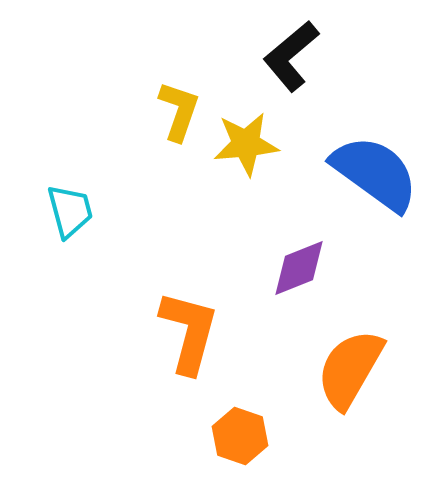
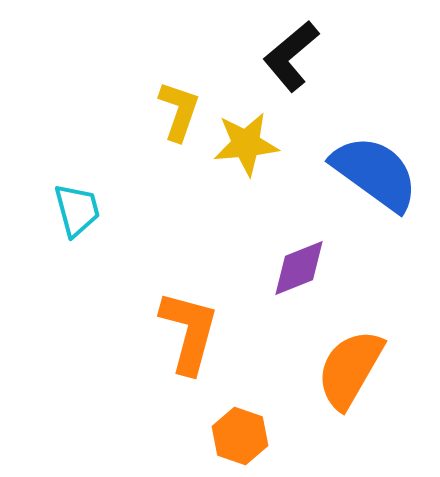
cyan trapezoid: moved 7 px right, 1 px up
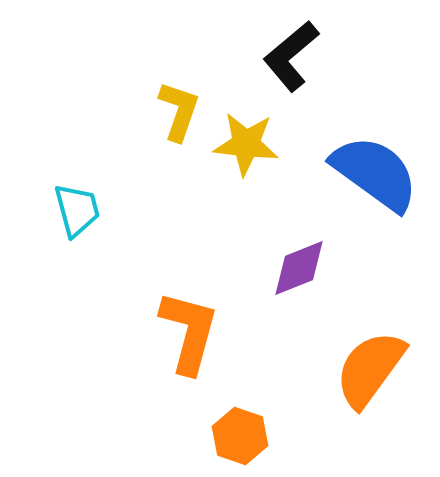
yellow star: rotated 12 degrees clockwise
orange semicircle: moved 20 px right; rotated 6 degrees clockwise
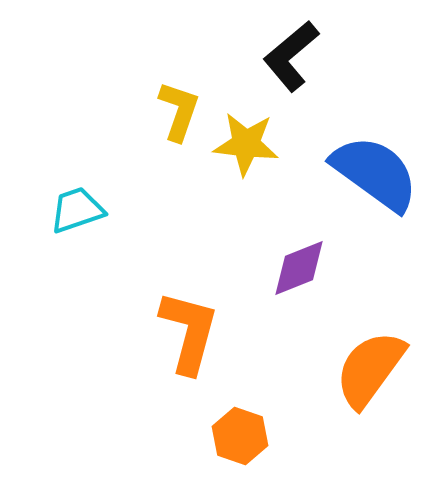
cyan trapezoid: rotated 94 degrees counterclockwise
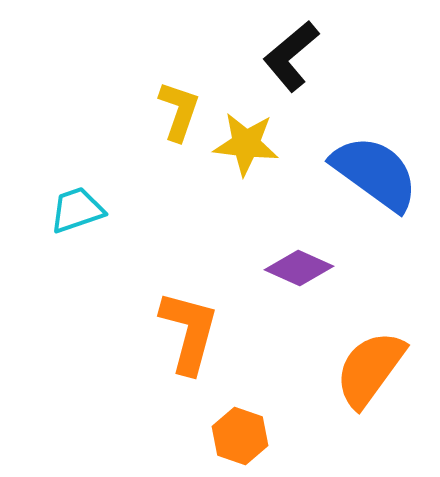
purple diamond: rotated 46 degrees clockwise
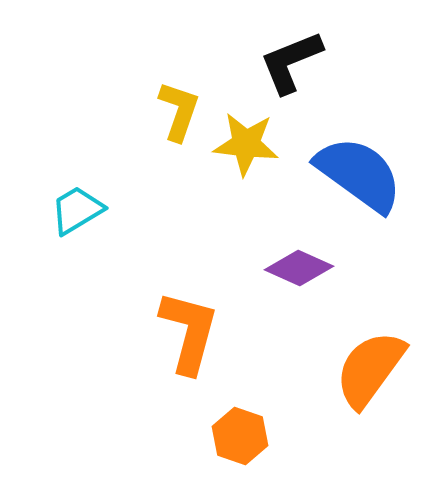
black L-shape: moved 6 px down; rotated 18 degrees clockwise
blue semicircle: moved 16 px left, 1 px down
cyan trapezoid: rotated 12 degrees counterclockwise
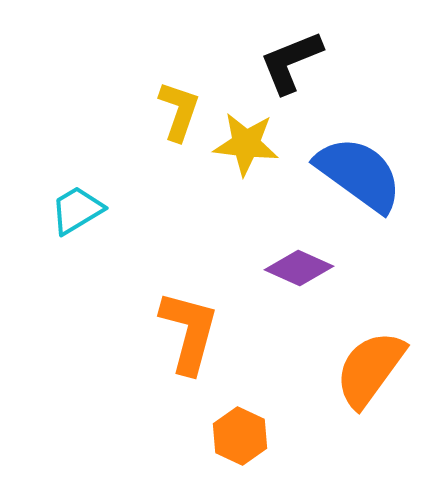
orange hexagon: rotated 6 degrees clockwise
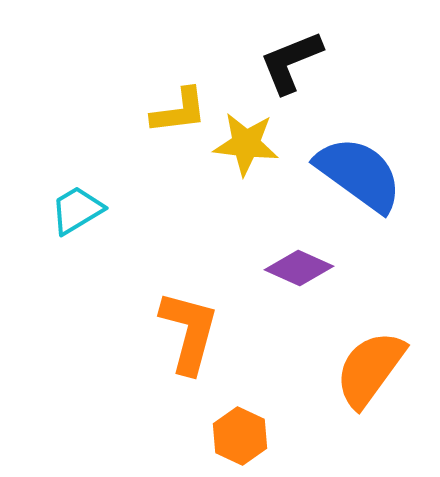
yellow L-shape: rotated 64 degrees clockwise
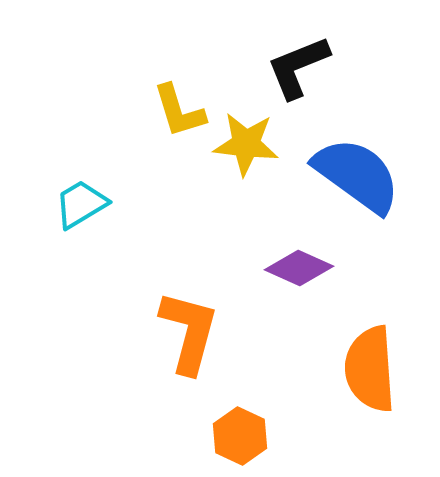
black L-shape: moved 7 px right, 5 px down
yellow L-shape: rotated 80 degrees clockwise
blue semicircle: moved 2 px left, 1 px down
cyan trapezoid: moved 4 px right, 6 px up
orange semicircle: rotated 40 degrees counterclockwise
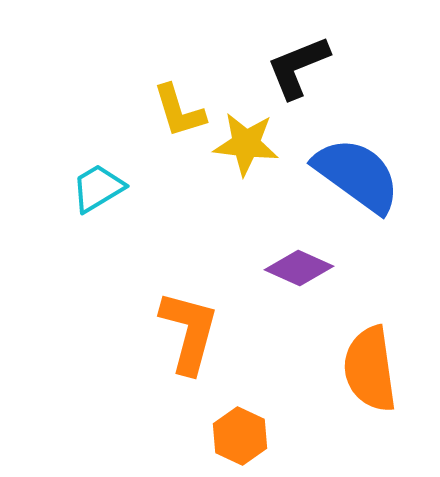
cyan trapezoid: moved 17 px right, 16 px up
orange semicircle: rotated 4 degrees counterclockwise
